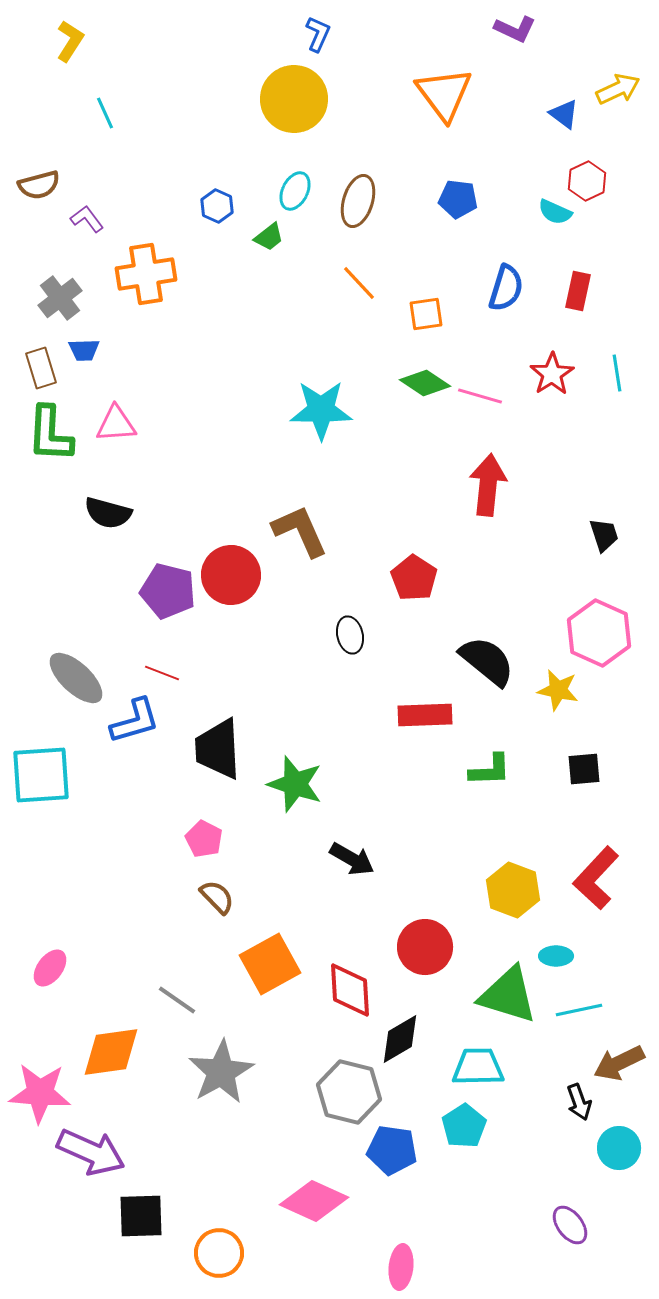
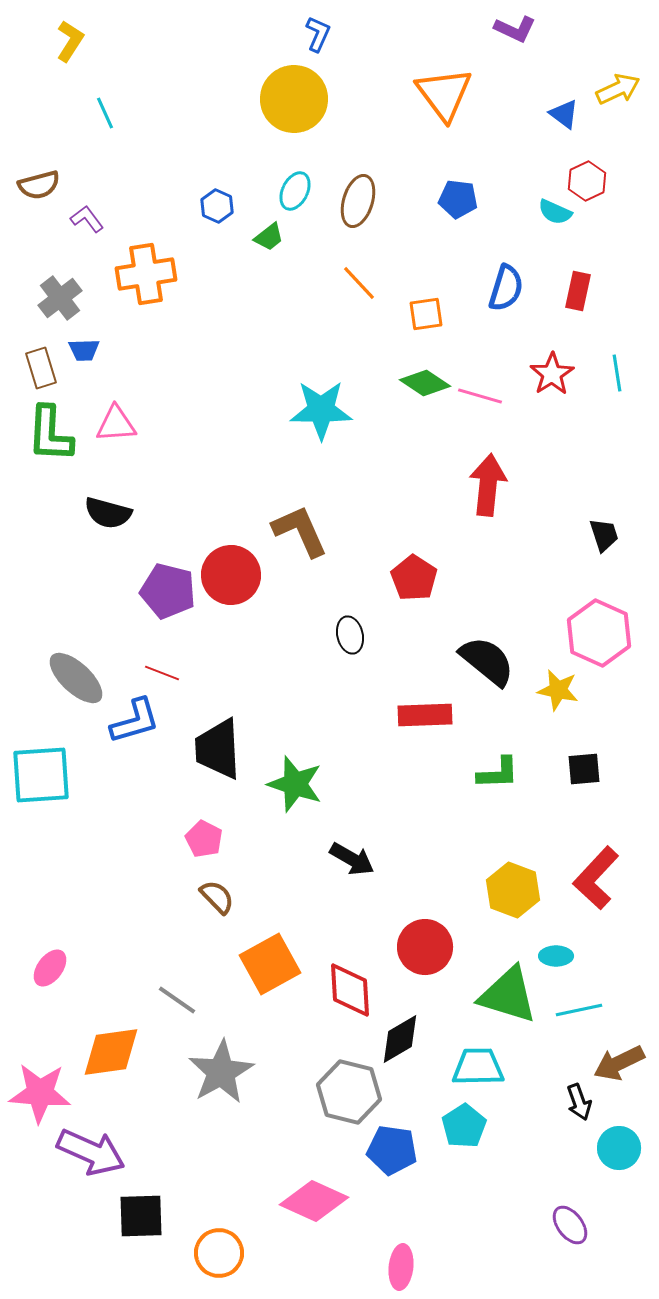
green L-shape at (490, 770): moved 8 px right, 3 px down
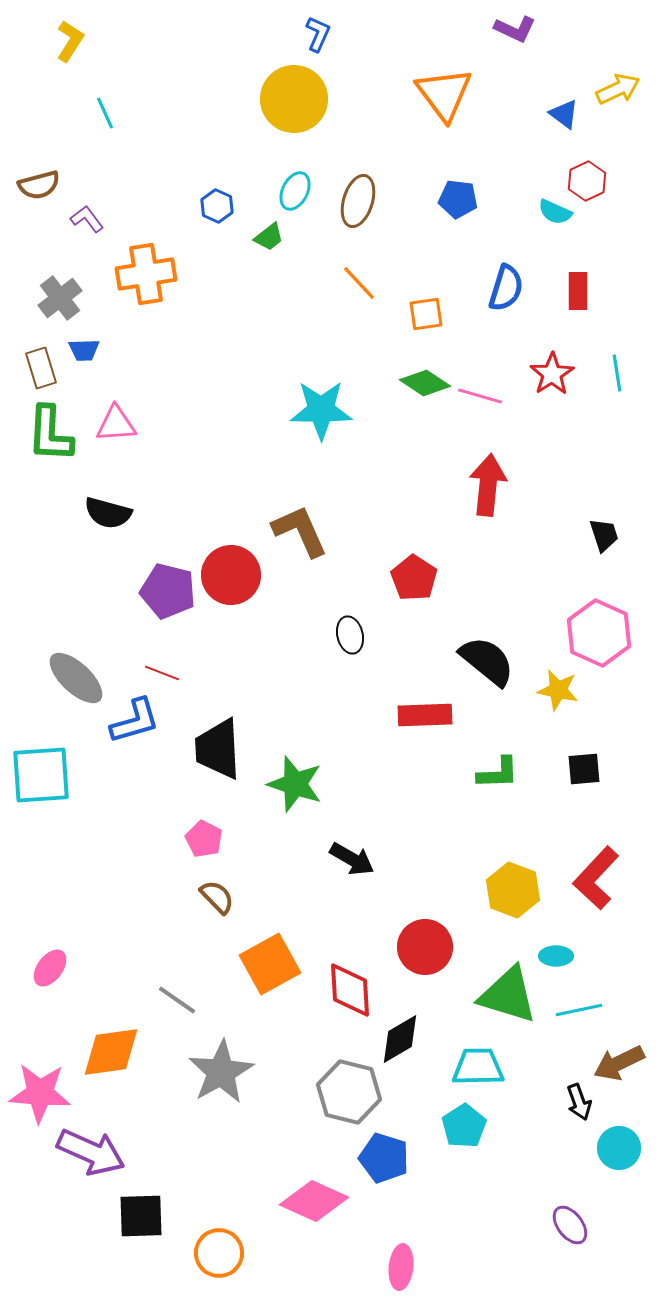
red rectangle at (578, 291): rotated 12 degrees counterclockwise
blue pentagon at (392, 1150): moved 8 px left, 8 px down; rotated 9 degrees clockwise
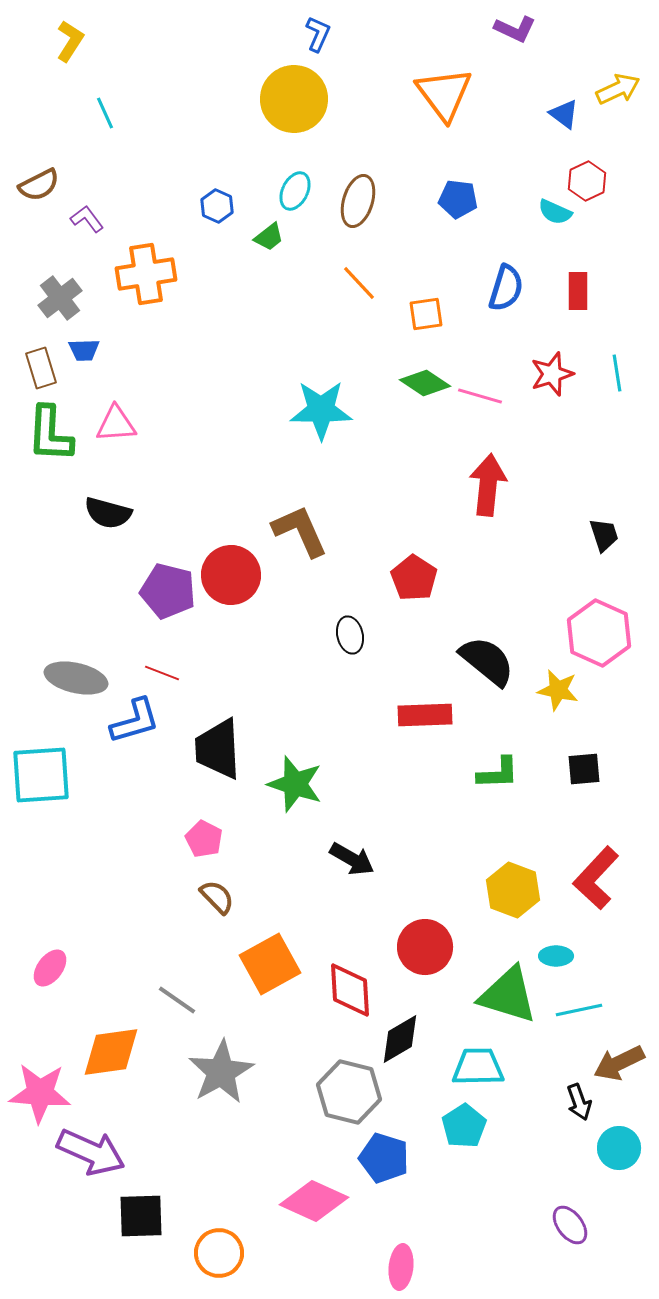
brown semicircle at (39, 185): rotated 12 degrees counterclockwise
red star at (552, 374): rotated 15 degrees clockwise
gray ellipse at (76, 678): rotated 30 degrees counterclockwise
